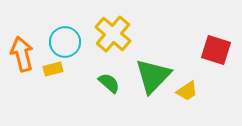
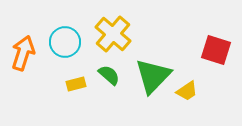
orange arrow: moved 1 px right, 1 px up; rotated 32 degrees clockwise
yellow rectangle: moved 23 px right, 15 px down
green semicircle: moved 8 px up
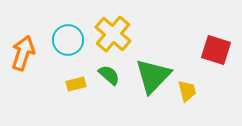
cyan circle: moved 3 px right, 2 px up
yellow trapezoid: rotated 70 degrees counterclockwise
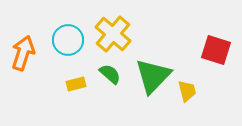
green semicircle: moved 1 px right, 1 px up
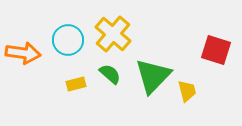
orange arrow: rotated 80 degrees clockwise
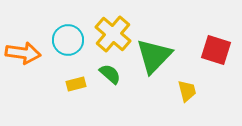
green triangle: moved 1 px right, 20 px up
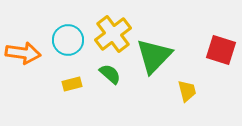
yellow cross: rotated 12 degrees clockwise
red square: moved 5 px right
yellow rectangle: moved 4 px left
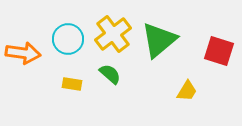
cyan circle: moved 1 px up
red square: moved 2 px left, 1 px down
green triangle: moved 5 px right, 16 px up; rotated 6 degrees clockwise
yellow rectangle: rotated 24 degrees clockwise
yellow trapezoid: rotated 45 degrees clockwise
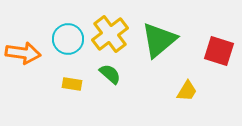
yellow cross: moved 3 px left
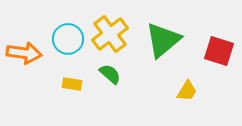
green triangle: moved 4 px right
orange arrow: moved 1 px right
